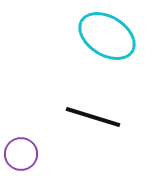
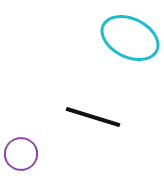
cyan ellipse: moved 23 px right, 2 px down; rotated 6 degrees counterclockwise
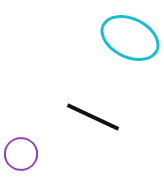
black line: rotated 8 degrees clockwise
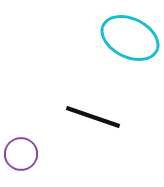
black line: rotated 6 degrees counterclockwise
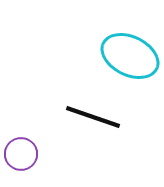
cyan ellipse: moved 18 px down
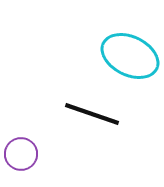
black line: moved 1 px left, 3 px up
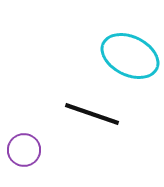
purple circle: moved 3 px right, 4 px up
